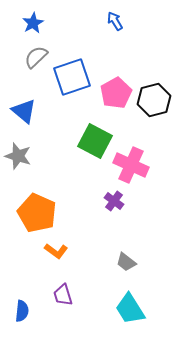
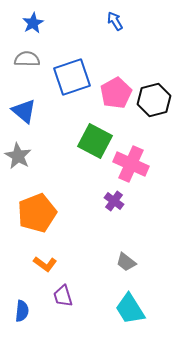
gray semicircle: moved 9 px left, 2 px down; rotated 45 degrees clockwise
gray star: rotated 12 degrees clockwise
pink cross: moved 1 px up
orange pentagon: rotated 27 degrees clockwise
orange L-shape: moved 11 px left, 13 px down
purple trapezoid: moved 1 px down
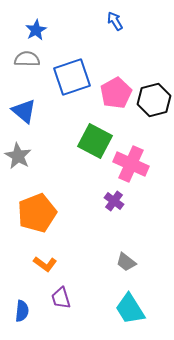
blue star: moved 3 px right, 7 px down
purple trapezoid: moved 2 px left, 2 px down
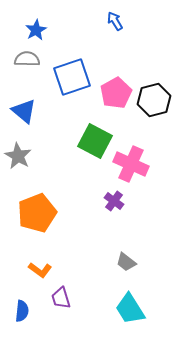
orange L-shape: moved 5 px left, 6 px down
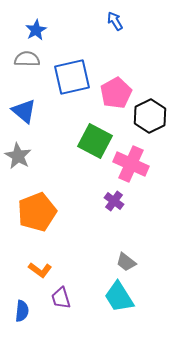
blue square: rotated 6 degrees clockwise
black hexagon: moved 4 px left, 16 px down; rotated 12 degrees counterclockwise
orange pentagon: moved 1 px up
cyan trapezoid: moved 11 px left, 12 px up
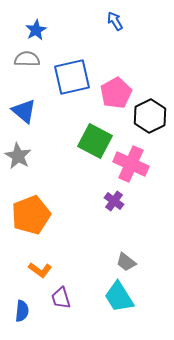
orange pentagon: moved 6 px left, 3 px down
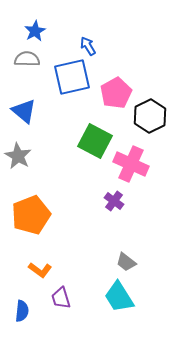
blue arrow: moved 27 px left, 25 px down
blue star: moved 1 px left, 1 px down
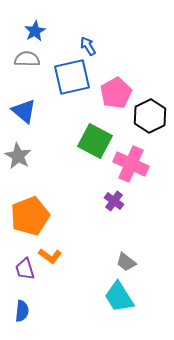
orange pentagon: moved 1 px left, 1 px down
orange L-shape: moved 10 px right, 14 px up
purple trapezoid: moved 36 px left, 29 px up
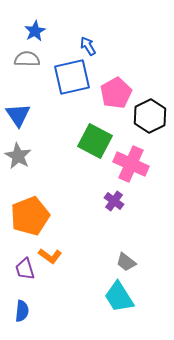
blue triangle: moved 6 px left, 4 px down; rotated 16 degrees clockwise
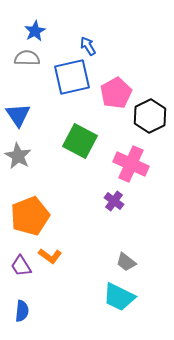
gray semicircle: moved 1 px up
green square: moved 15 px left
purple trapezoid: moved 4 px left, 3 px up; rotated 15 degrees counterclockwise
cyan trapezoid: rotated 32 degrees counterclockwise
